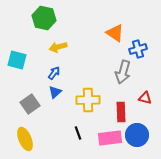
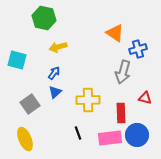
red rectangle: moved 1 px down
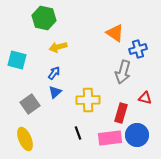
red rectangle: rotated 18 degrees clockwise
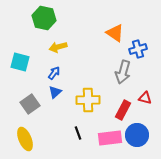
cyan square: moved 3 px right, 2 px down
red rectangle: moved 2 px right, 3 px up; rotated 12 degrees clockwise
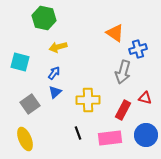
blue circle: moved 9 px right
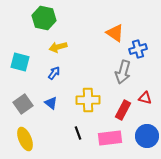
blue triangle: moved 4 px left, 11 px down; rotated 40 degrees counterclockwise
gray square: moved 7 px left
blue circle: moved 1 px right, 1 px down
